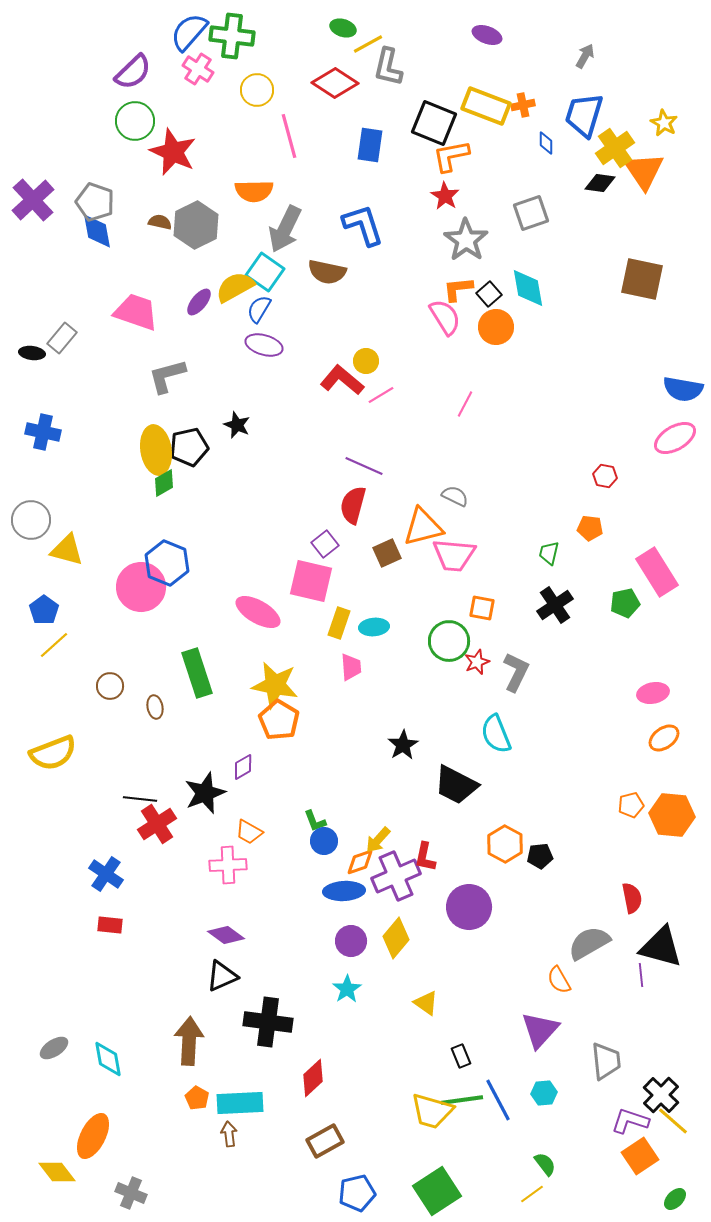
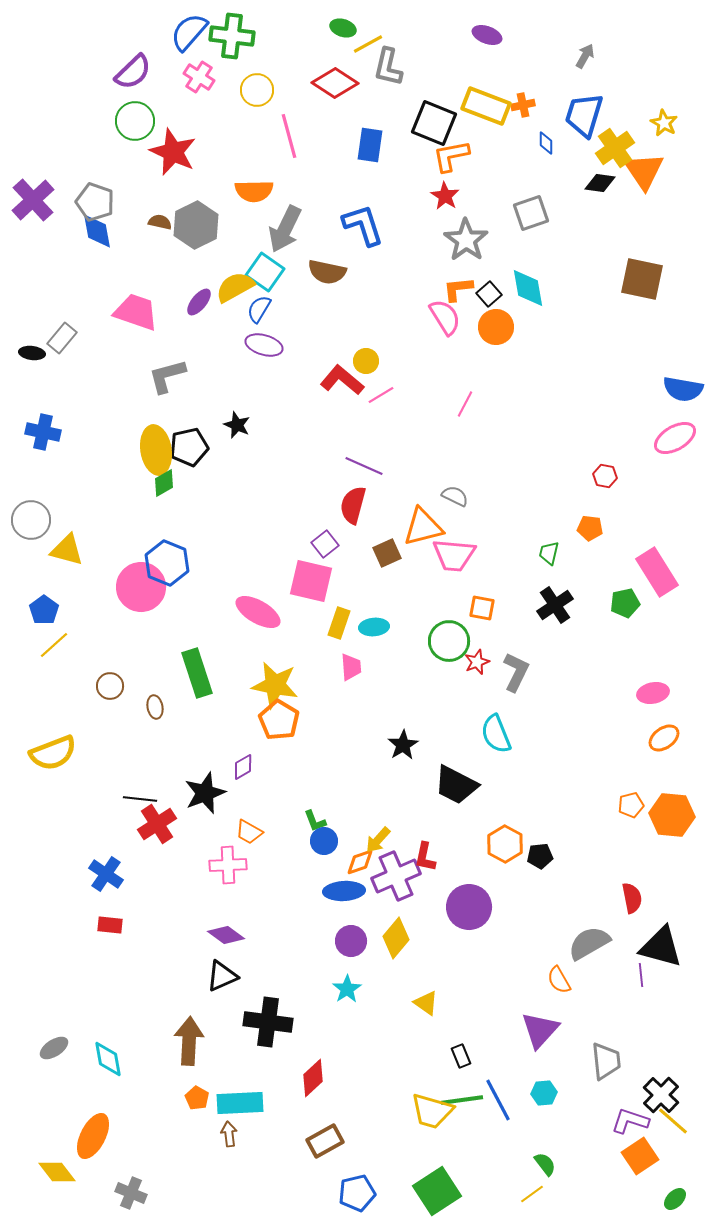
pink cross at (198, 69): moved 1 px right, 8 px down
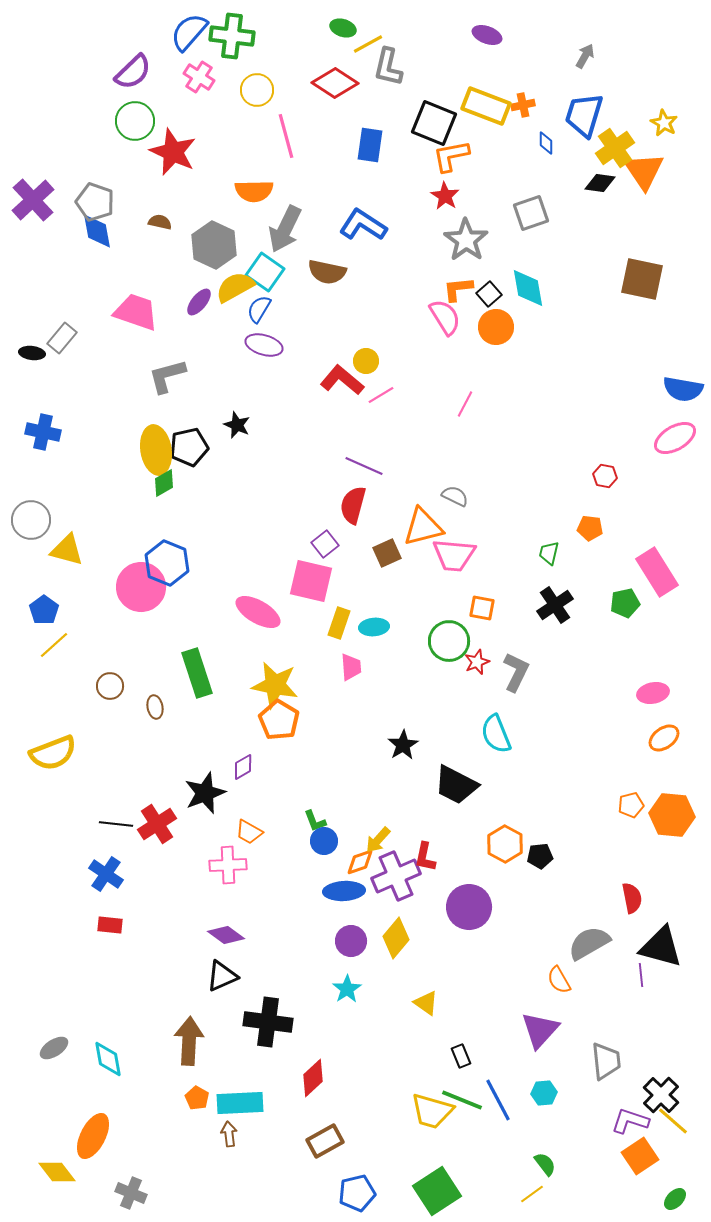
pink line at (289, 136): moved 3 px left
gray hexagon at (196, 225): moved 18 px right, 20 px down; rotated 9 degrees counterclockwise
blue L-shape at (363, 225): rotated 39 degrees counterclockwise
black line at (140, 799): moved 24 px left, 25 px down
green line at (462, 1100): rotated 30 degrees clockwise
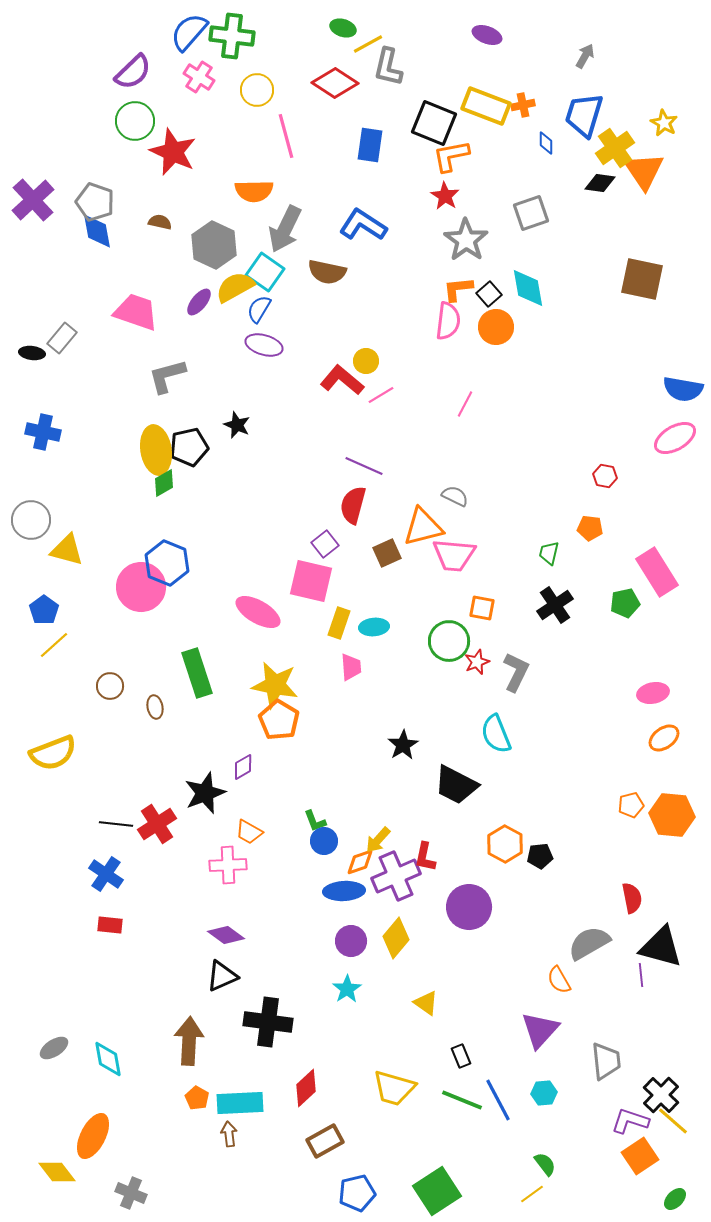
pink semicircle at (445, 317): moved 3 px right, 4 px down; rotated 39 degrees clockwise
red diamond at (313, 1078): moved 7 px left, 10 px down
yellow trapezoid at (432, 1111): moved 38 px left, 23 px up
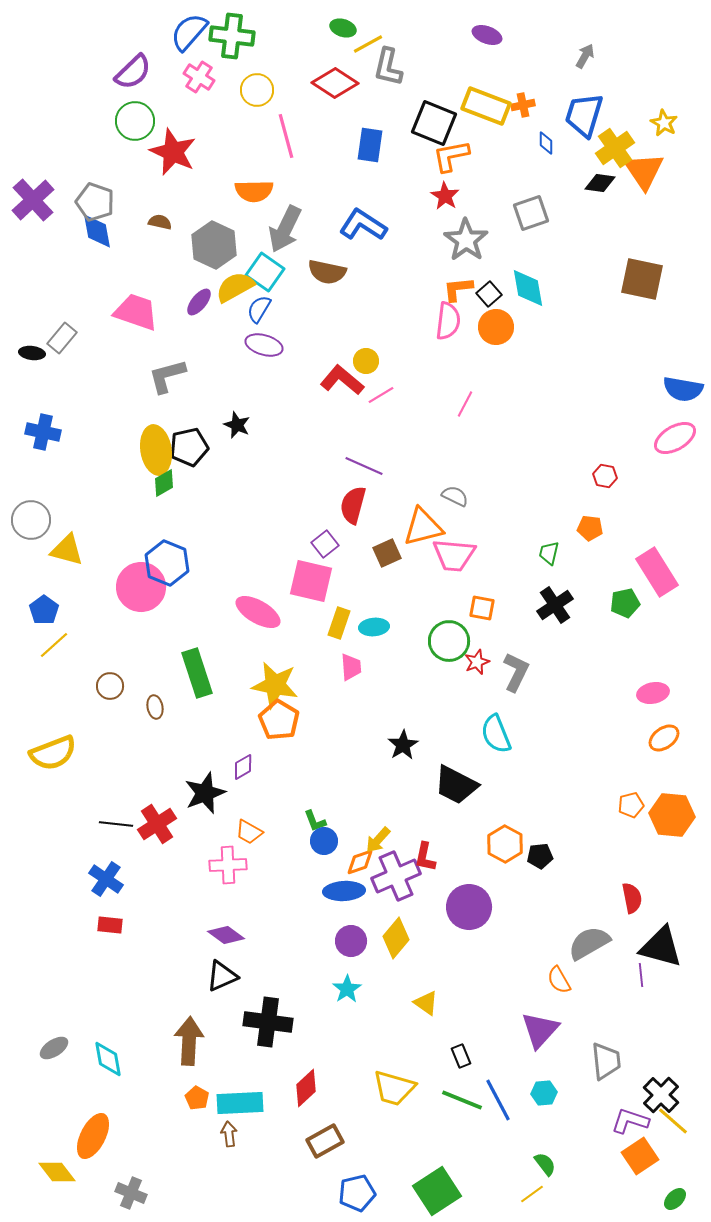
blue cross at (106, 874): moved 5 px down
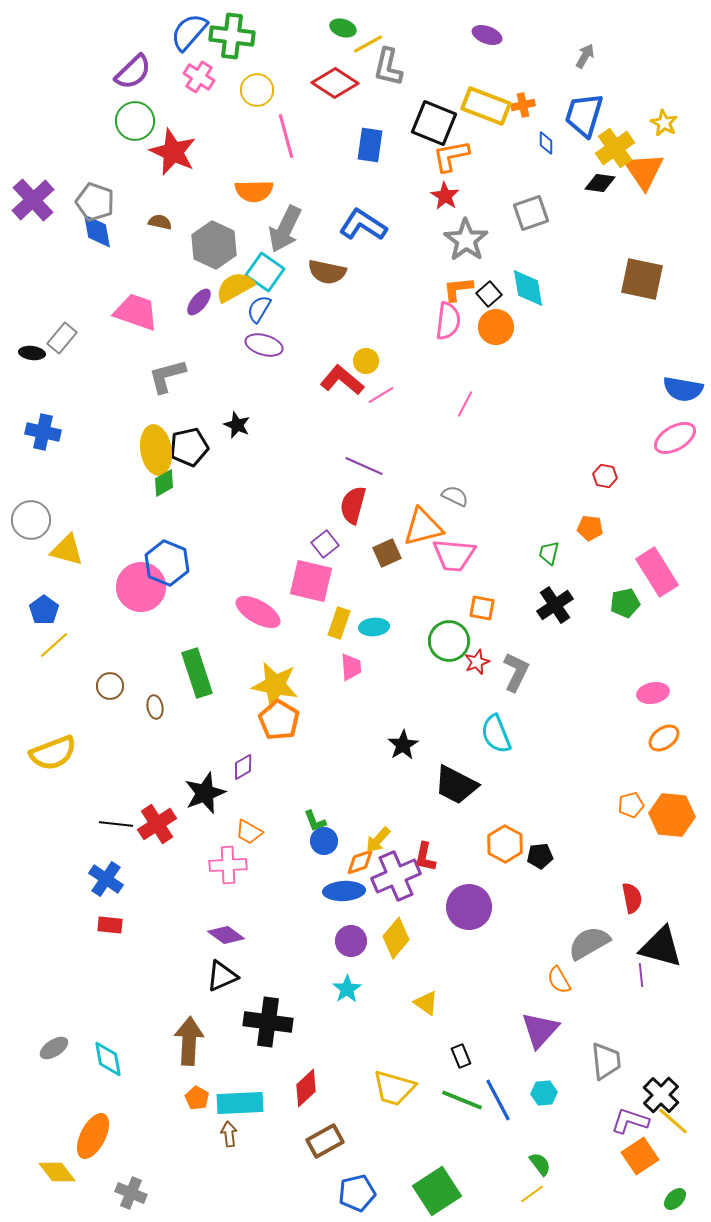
green semicircle at (545, 1164): moved 5 px left
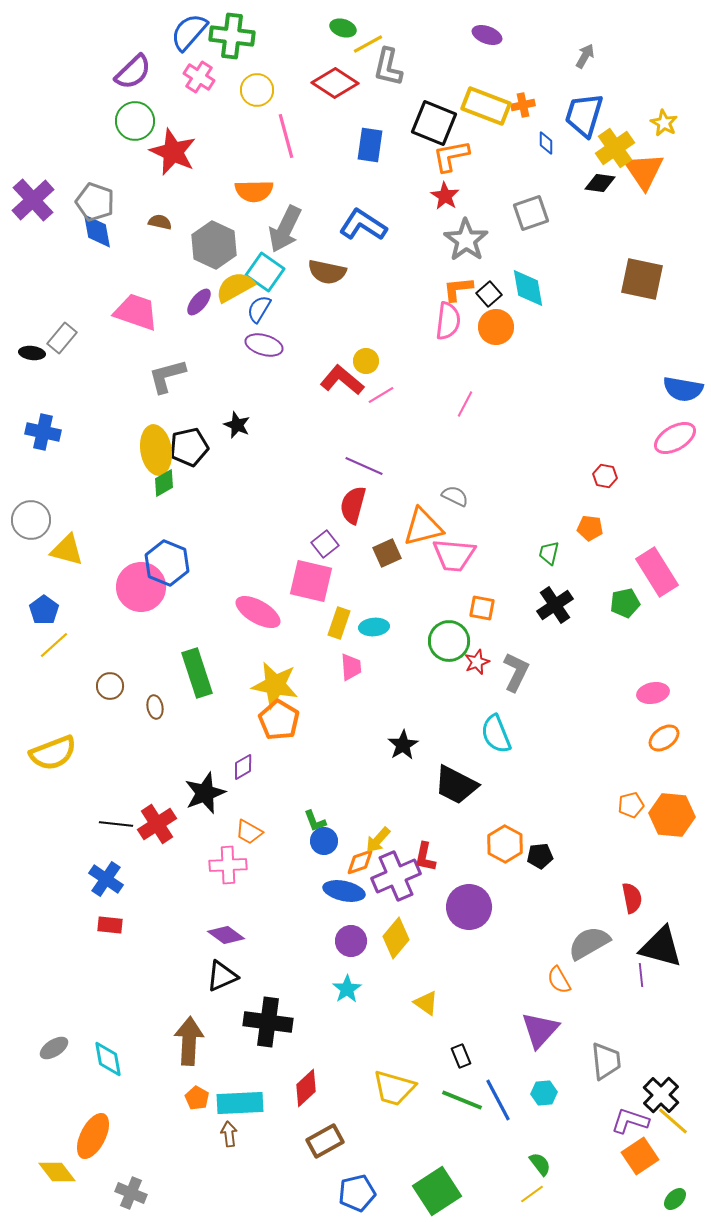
blue ellipse at (344, 891): rotated 15 degrees clockwise
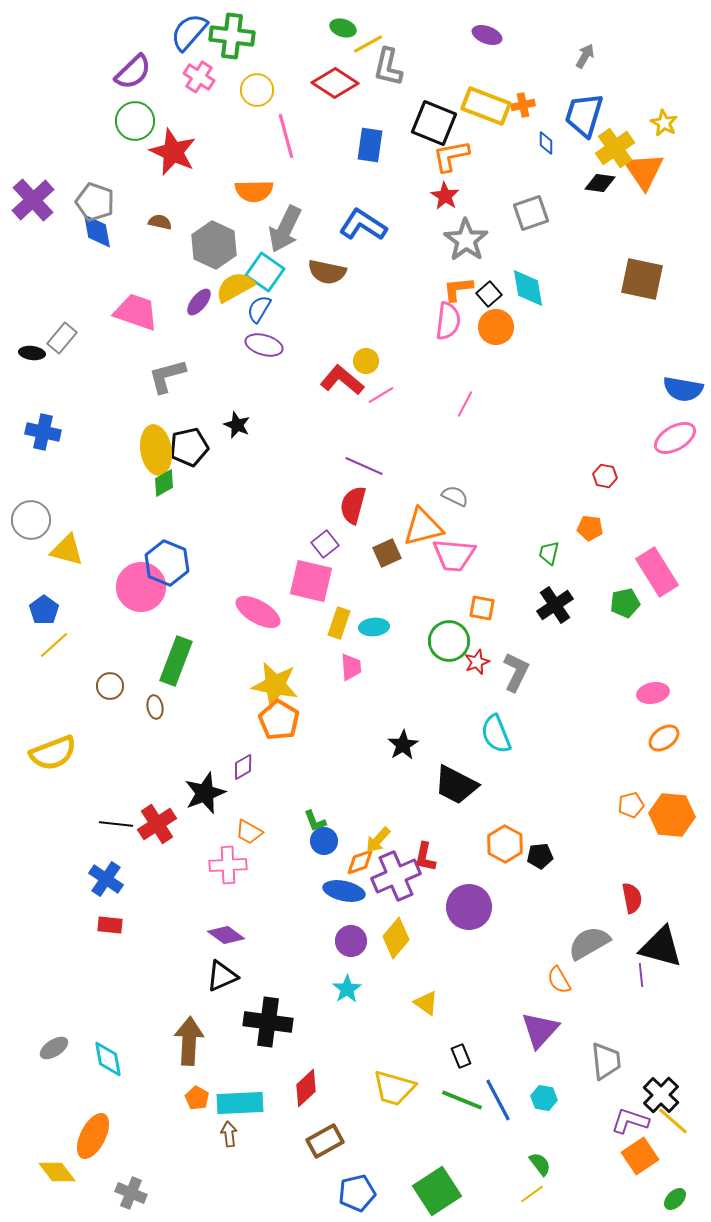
green rectangle at (197, 673): moved 21 px left, 12 px up; rotated 39 degrees clockwise
cyan hexagon at (544, 1093): moved 5 px down; rotated 15 degrees clockwise
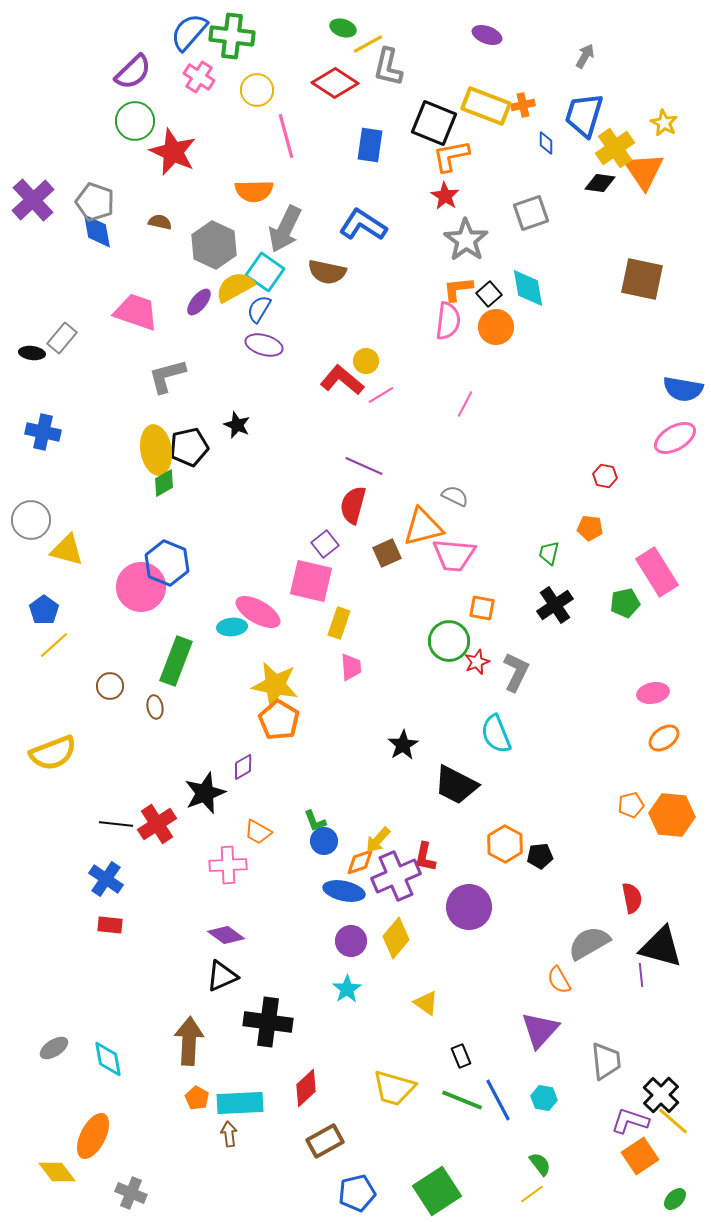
cyan ellipse at (374, 627): moved 142 px left
orange trapezoid at (249, 832): moved 9 px right
